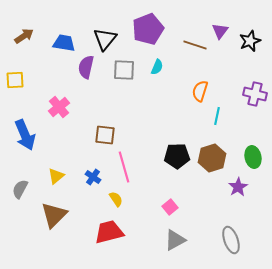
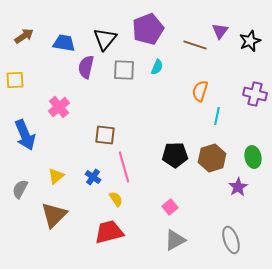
black pentagon: moved 2 px left, 1 px up
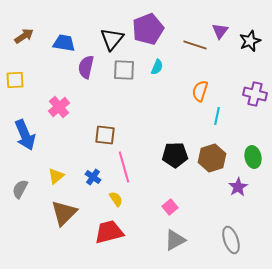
black triangle: moved 7 px right
brown triangle: moved 10 px right, 2 px up
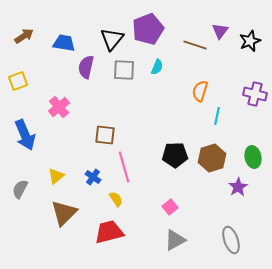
yellow square: moved 3 px right, 1 px down; rotated 18 degrees counterclockwise
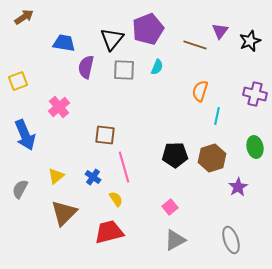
brown arrow: moved 19 px up
green ellipse: moved 2 px right, 10 px up
